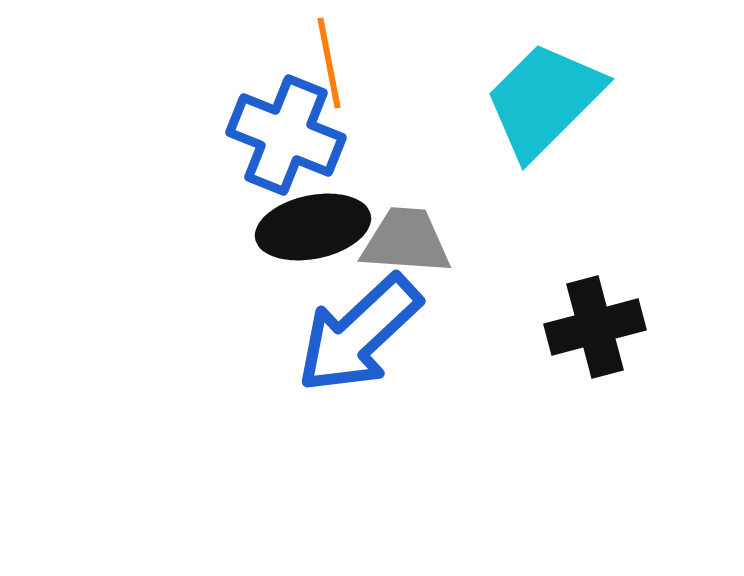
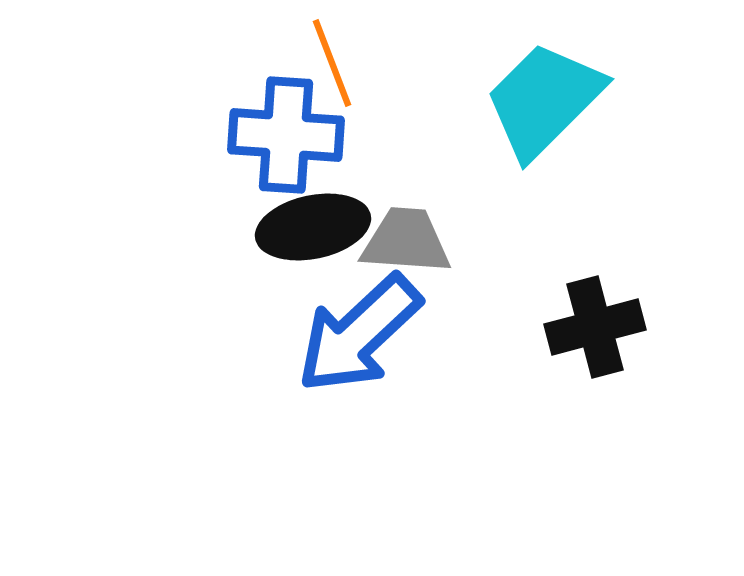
orange line: moved 3 px right; rotated 10 degrees counterclockwise
blue cross: rotated 18 degrees counterclockwise
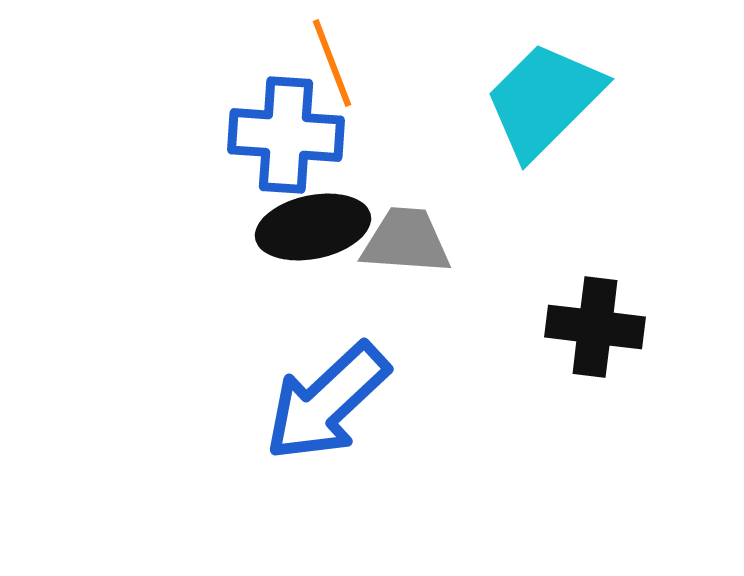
black cross: rotated 22 degrees clockwise
blue arrow: moved 32 px left, 68 px down
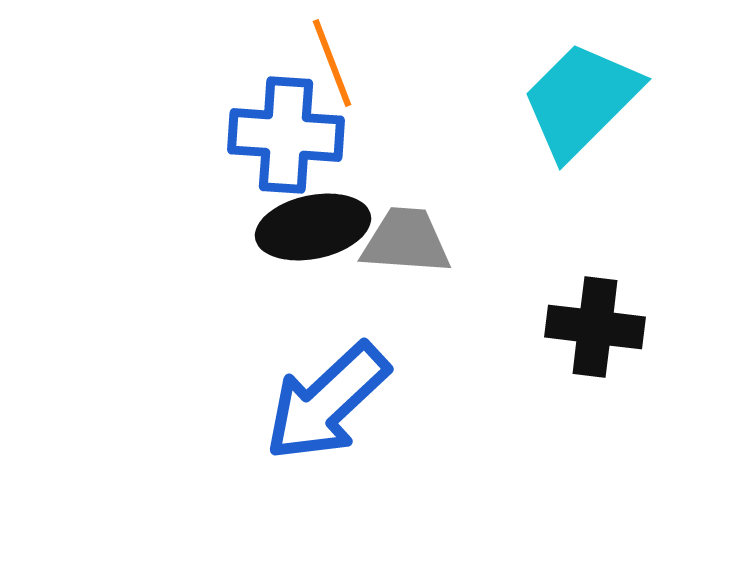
cyan trapezoid: moved 37 px right
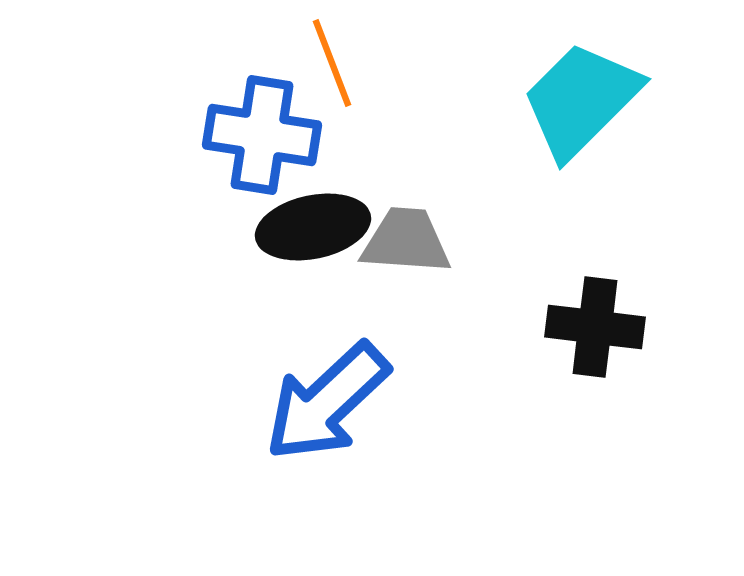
blue cross: moved 24 px left; rotated 5 degrees clockwise
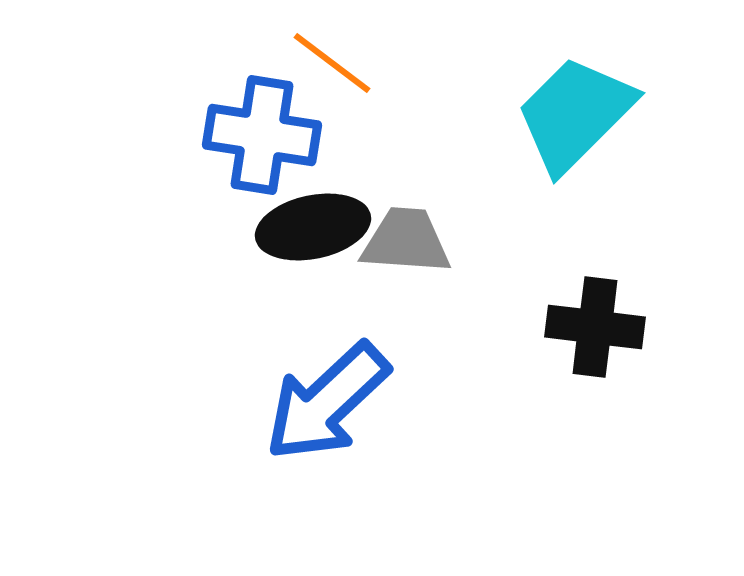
orange line: rotated 32 degrees counterclockwise
cyan trapezoid: moved 6 px left, 14 px down
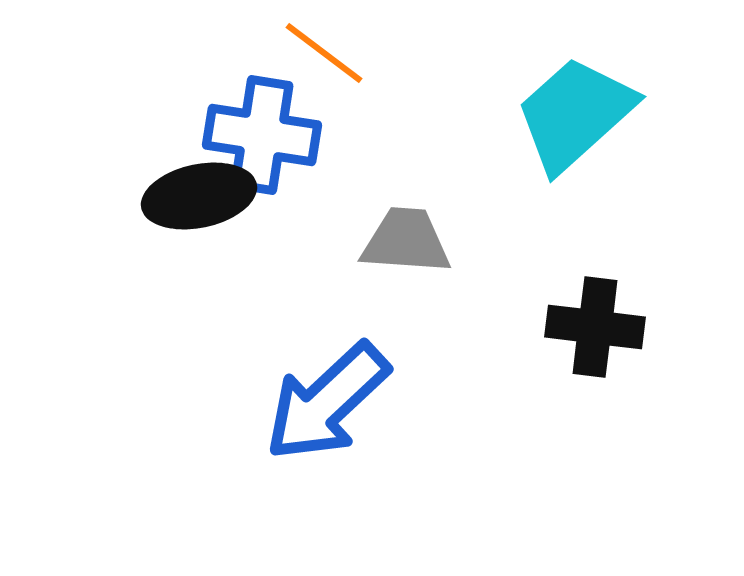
orange line: moved 8 px left, 10 px up
cyan trapezoid: rotated 3 degrees clockwise
black ellipse: moved 114 px left, 31 px up
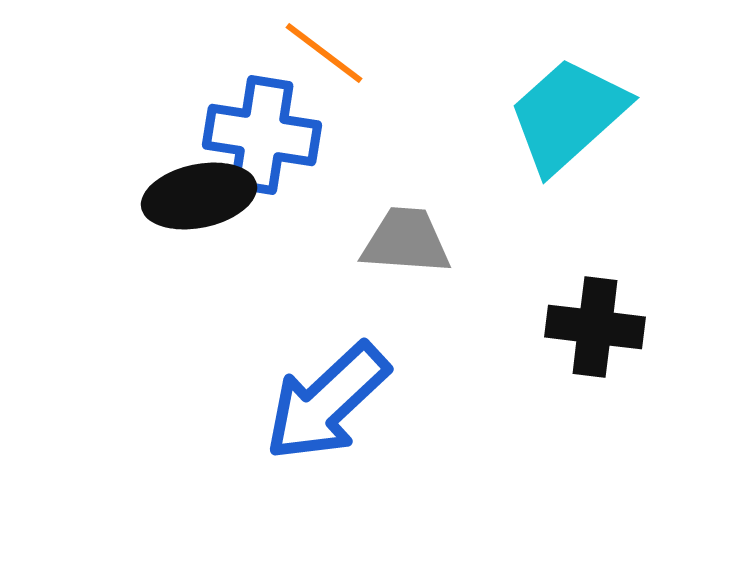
cyan trapezoid: moved 7 px left, 1 px down
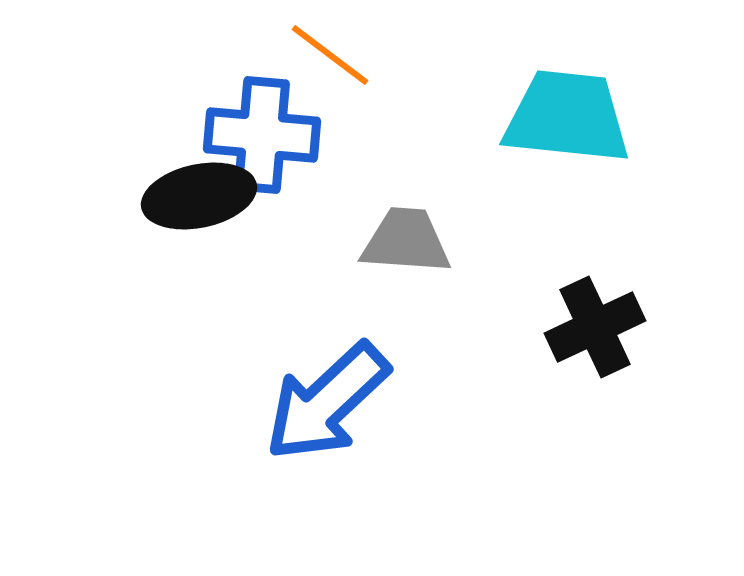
orange line: moved 6 px right, 2 px down
cyan trapezoid: moved 1 px left, 2 px down; rotated 48 degrees clockwise
blue cross: rotated 4 degrees counterclockwise
black cross: rotated 32 degrees counterclockwise
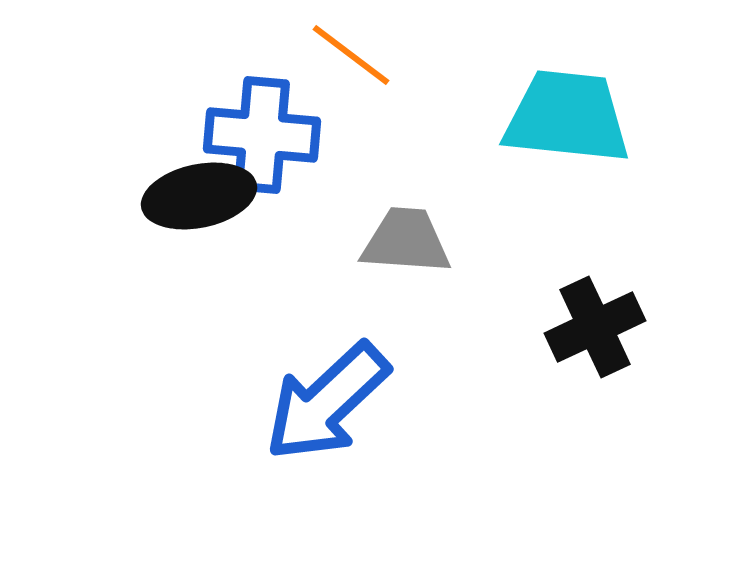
orange line: moved 21 px right
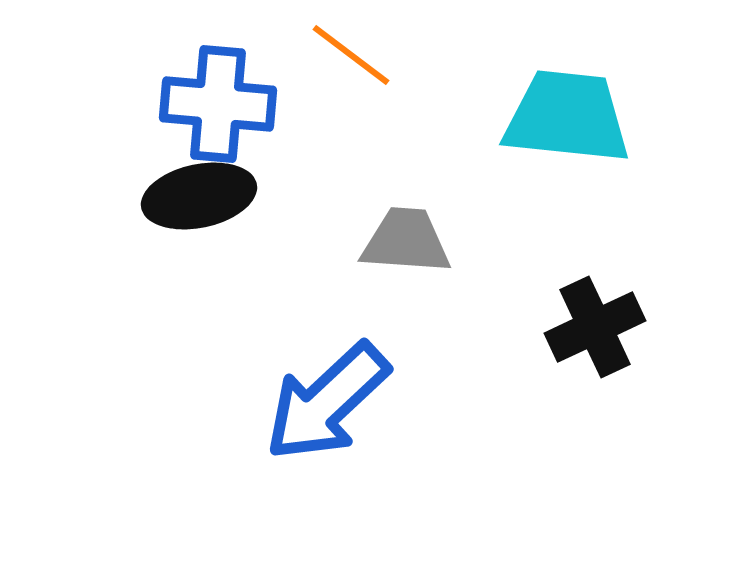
blue cross: moved 44 px left, 31 px up
